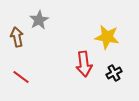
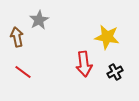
black cross: moved 1 px right, 1 px up
red line: moved 2 px right, 5 px up
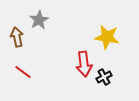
black cross: moved 11 px left, 5 px down
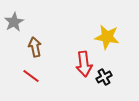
gray star: moved 25 px left, 2 px down
brown arrow: moved 18 px right, 10 px down
red line: moved 8 px right, 4 px down
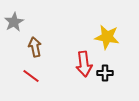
black cross: moved 1 px right, 4 px up; rotated 28 degrees clockwise
